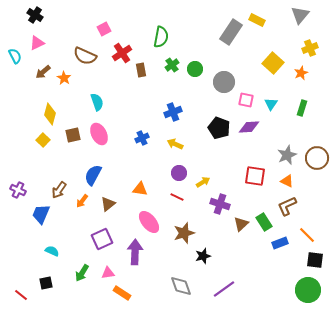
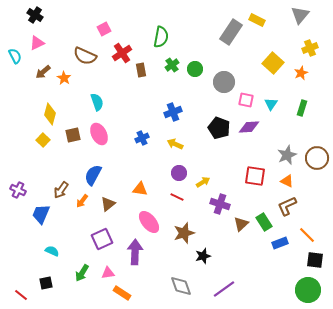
brown arrow at (59, 190): moved 2 px right
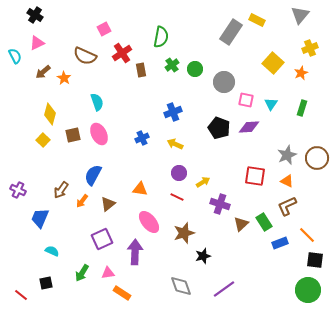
blue trapezoid at (41, 214): moved 1 px left, 4 px down
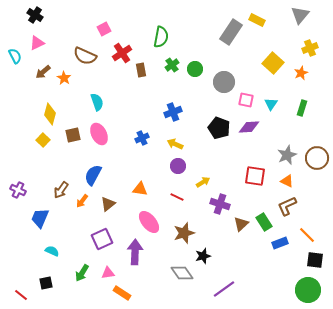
purple circle at (179, 173): moved 1 px left, 7 px up
gray diamond at (181, 286): moved 1 px right, 13 px up; rotated 15 degrees counterclockwise
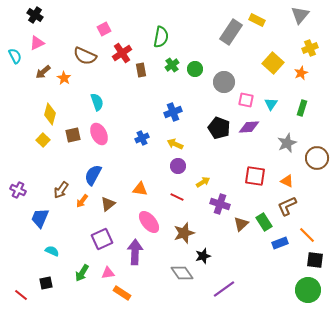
gray star at (287, 155): moved 12 px up
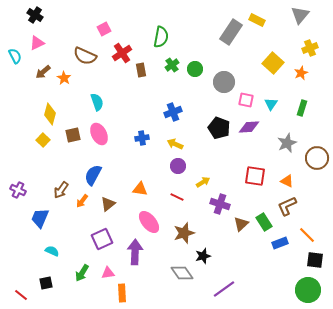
blue cross at (142, 138): rotated 16 degrees clockwise
orange rectangle at (122, 293): rotated 54 degrees clockwise
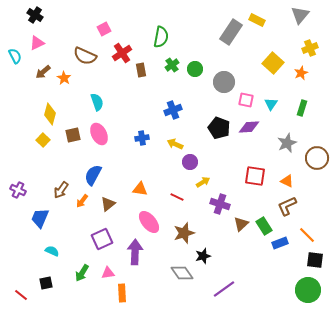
blue cross at (173, 112): moved 2 px up
purple circle at (178, 166): moved 12 px right, 4 px up
green rectangle at (264, 222): moved 4 px down
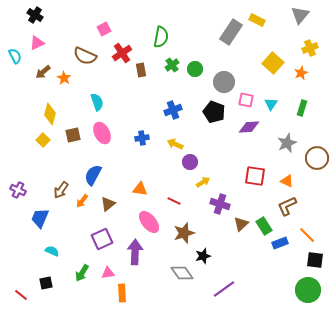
black pentagon at (219, 128): moved 5 px left, 16 px up
pink ellipse at (99, 134): moved 3 px right, 1 px up
red line at (177, 197): moved 3 px left, 4 px down
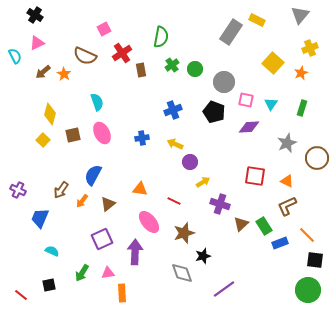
orange star at (64, 78): moved 4 px up
gray diamond at (182, 273): rotated 15 degrees clockwise
black square at (46, 283): moved 3 px right, 2 px down
